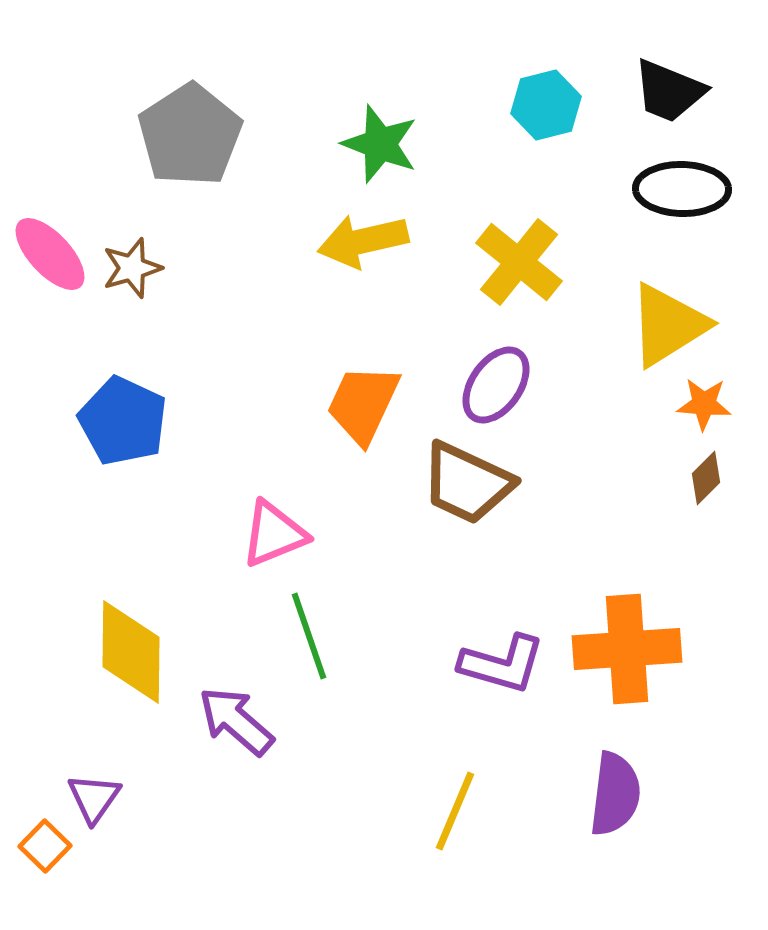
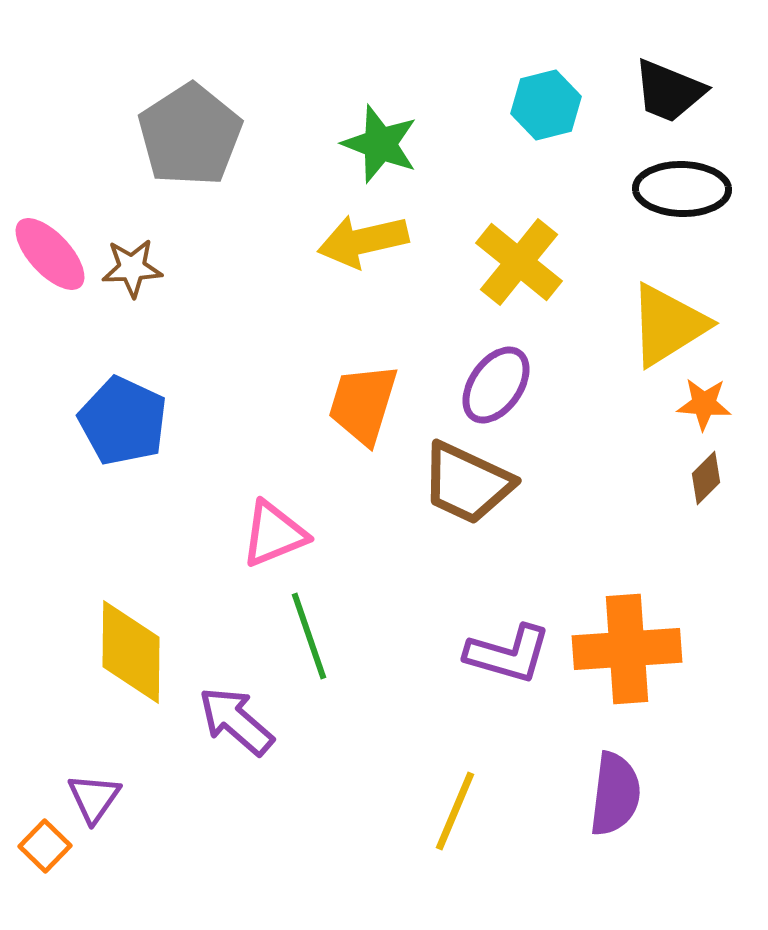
brown star: rotated 14 degrees clockwise
orange trapezoid: rotated 8 degrees counterclockwise
purple L-shape: moved 6 px right, 10 px up
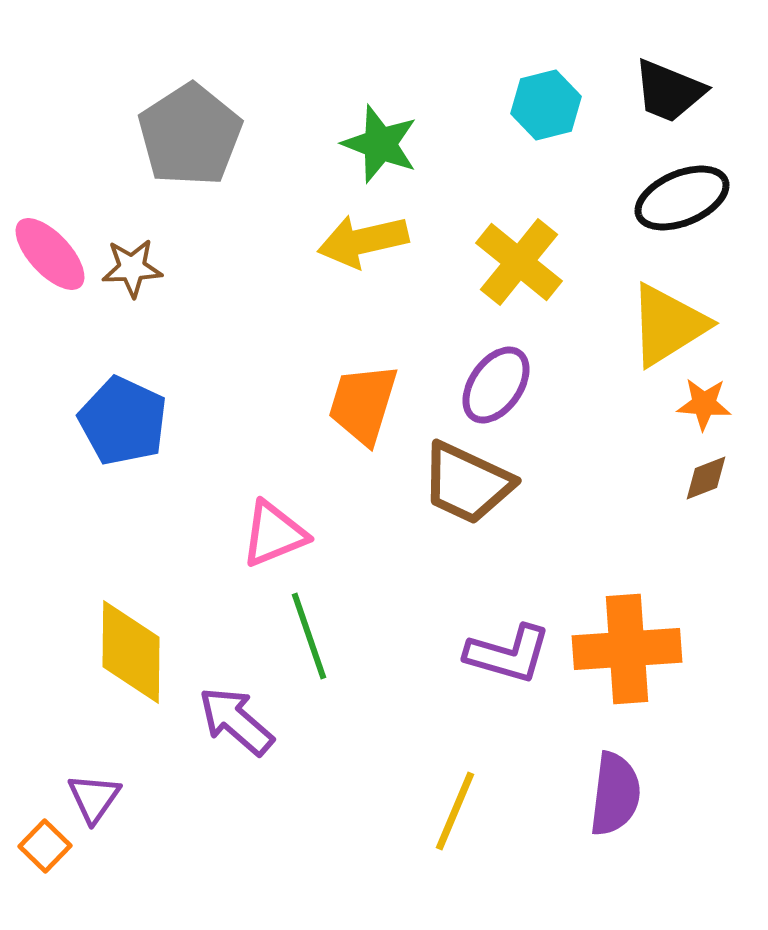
black ellipse: moved 9 px down; rotated 24 degrees counterclockwise
brown diamond: rotated 24 degrees clockwise
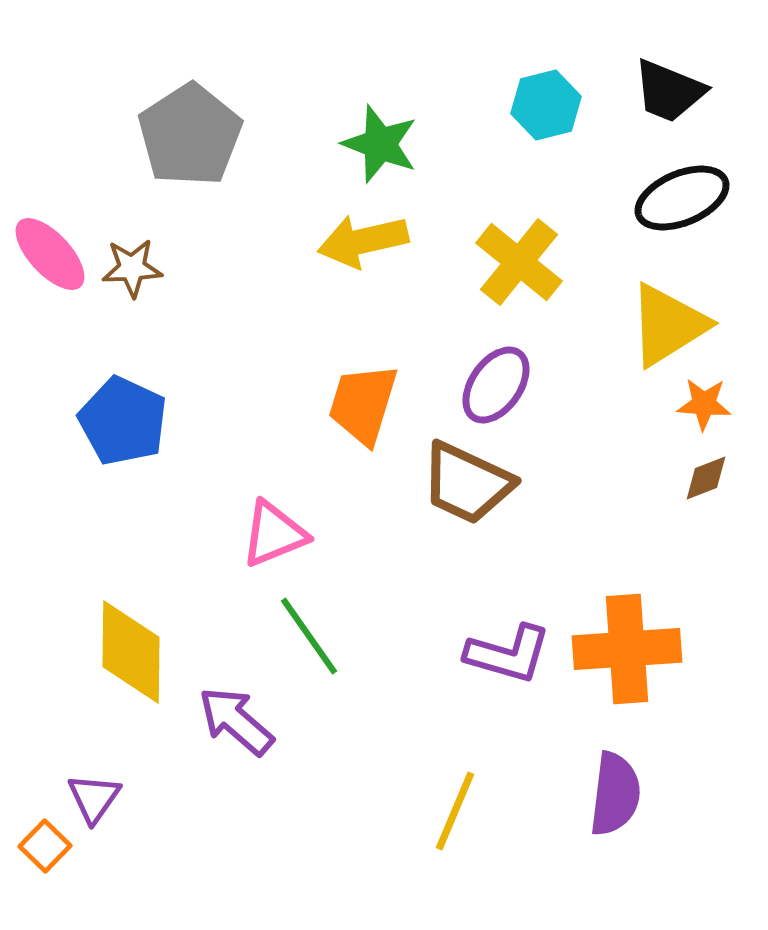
green line: rotated 16 degrees counterclockwise
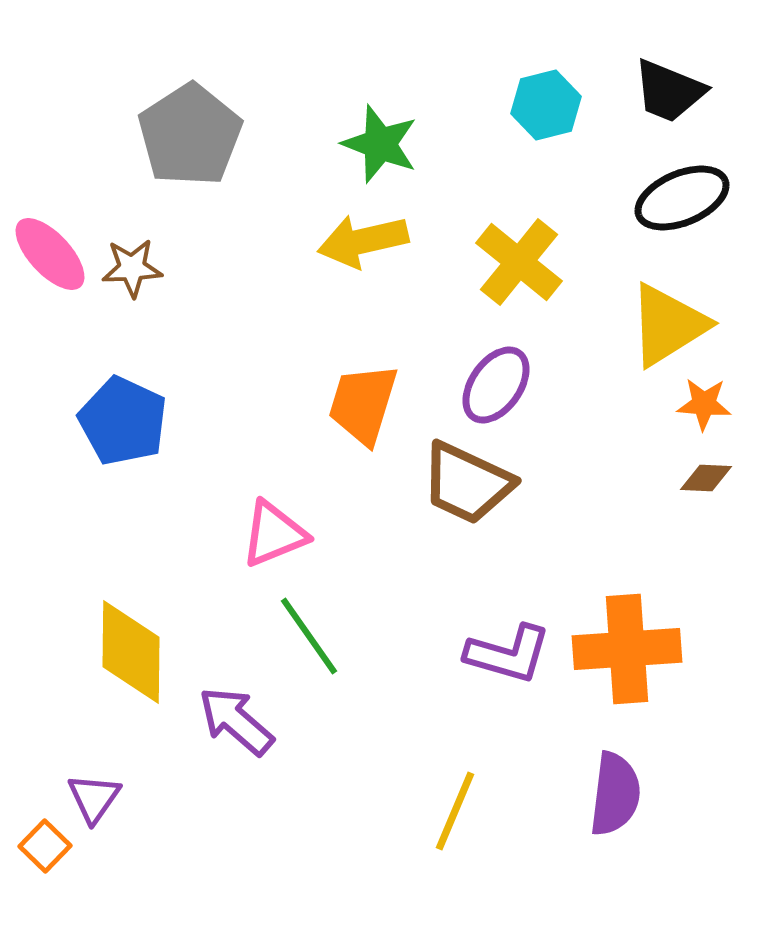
brown diamond: rotated 24 degrees clockwise
